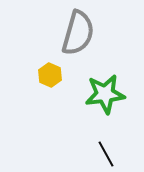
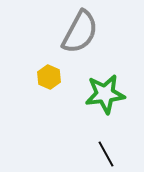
gray semicircle: moved 2 px right, 1 px up; rotated 12 degrees clockwise
yellow hexagon: moved 1 px left, 2 px down
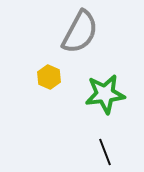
black line: moved 1 px left, 2 px up; rotated 8 degrees clockwise
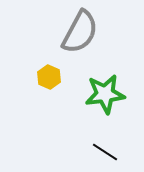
black line: rotated 36 degrees counterclockwise
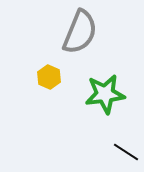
gray semicircle: rotated 6 degrees counterclockwise
black line: moved 21 px right
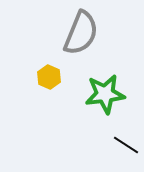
gray semicircle: moved 1 px right, 1 px down
black line: moved 7 px up
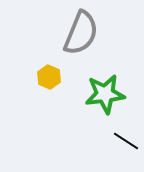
black line: moved 4 px up
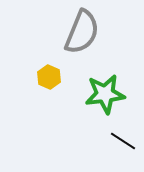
gray semicircle: moved 1 px right, 1 px up
black line: moved 3 px left
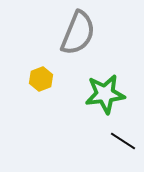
gray semicircle: moved 4 px left, 1 px down
yellow hexagon: moved 8 px left, 2 px down; rotated 15 degrees clockwise
